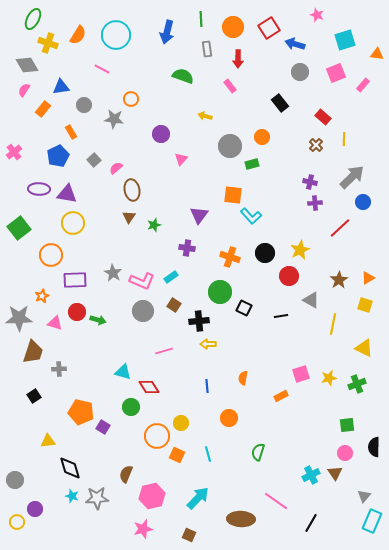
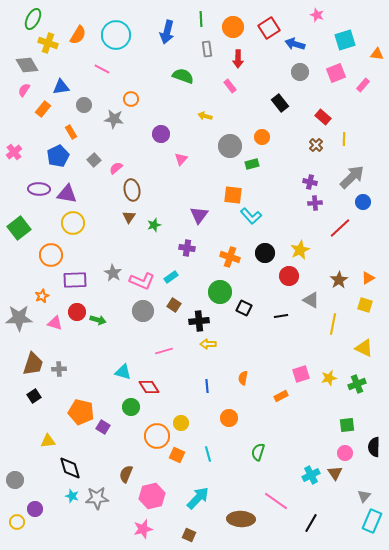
brown trapezoid at (33, 352): moved 12 px down
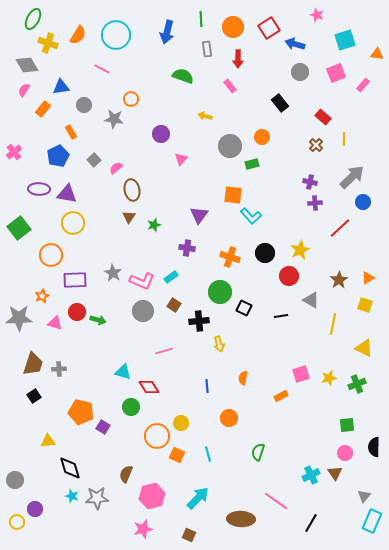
yellow arrow at (208, 344): moved 11 px right; rotated 105 degrees counterclockwise
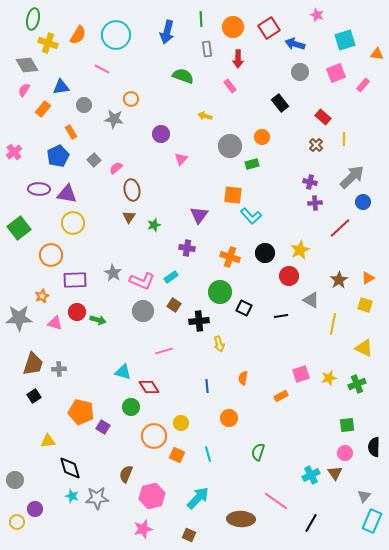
green ellipse at (33, 19): rotated 15 degrees counterclockwise
orange circle at (157, 436): moved 3 px left
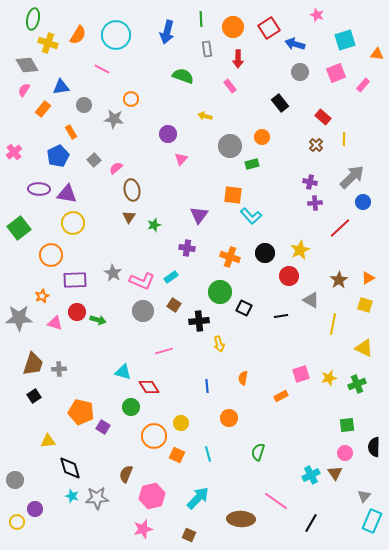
purple circle at (161, 134): moved 7 px right
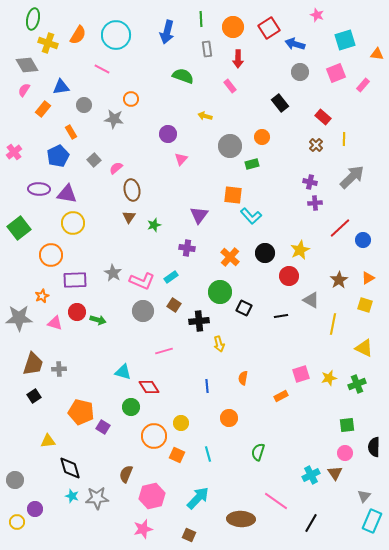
blue circle at (363, 202): moved 38 px down
orange cross at (230, 257): rotated 24 degrees clockwise
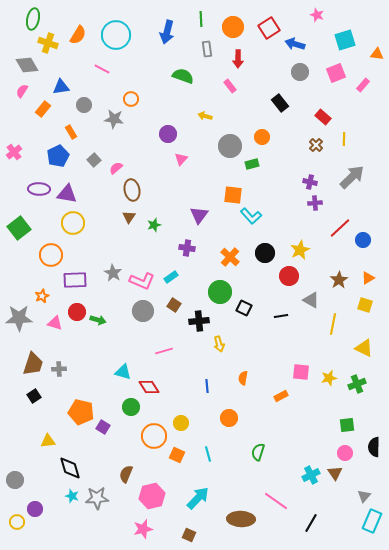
pink semicircle at (24, 90): moved 2 px left, 1 px down
pink square at (301, 374): moved 2 px up; rotated 24 degrees clockwise
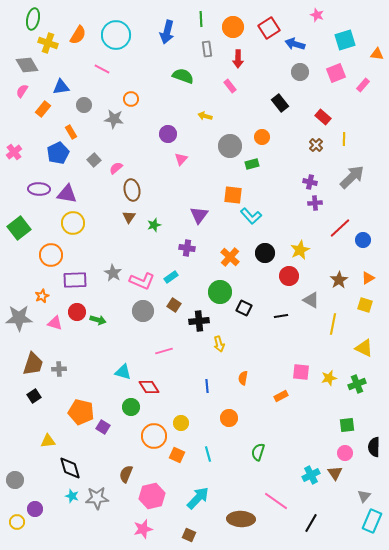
blue pentagon at (58, 156): moved 3 px up
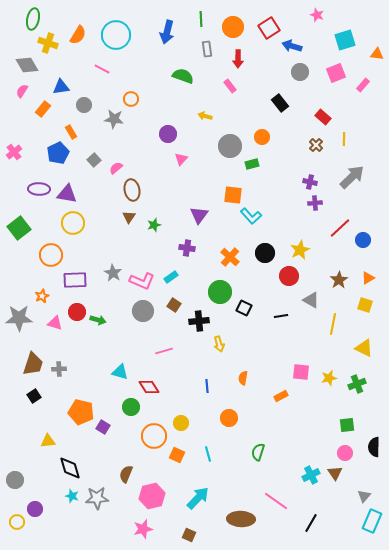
blue arrow at (295, 44): moved 3 px left, 2 px down
cyan triangle at (123, 372): moved 3 px left
